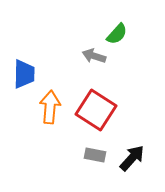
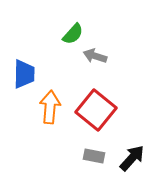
green semicircle: moved 44 px left
gray arrow: moved 1 px right
red square: rotated 6 degrees clockwise
gray rectangle: moved 1 px left, 1 px down
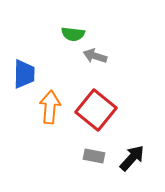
green semicircle: rotated 55 degrees clockwise
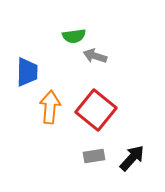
green semicircle: moved 1 px right, 2 px down; rotated 15 degrees counterclockwise
blue trapezoid: moved 3 px right, 2 px up
gray rectangle: rotated 20 degrees counterclockwise
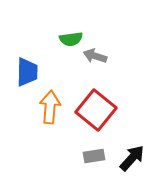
green semicircle: moved 3 px left, 3 px down
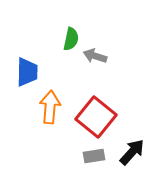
green semicircle: rotated 70 degrees counterclockwise
red square: moved 7 px down
black arrow: moved 6 px up
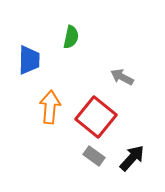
green semicircle: moved 2 px up
gray arrow: moved 27 px right, 21 px down; rotated 10 degrees clockwise
blue trapezoid: moved 2 px right, 12 px up
black arrow: moved 6 px down
gray rectangle: rotated 45 degrees clockwise
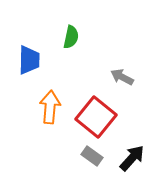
gray rectangle: moved 2 px left
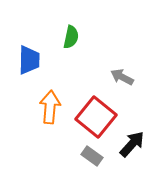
black arrow: moved 14 px up
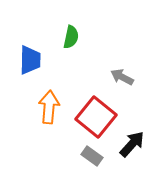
blue trapezoid: moved 1 px right
orange arrow: moved 1 px left
